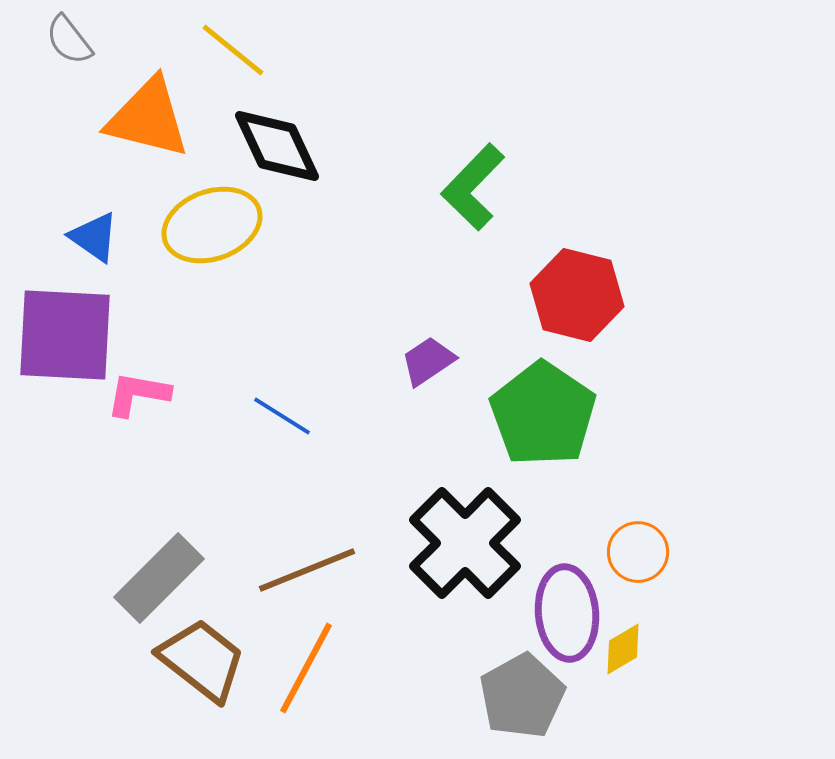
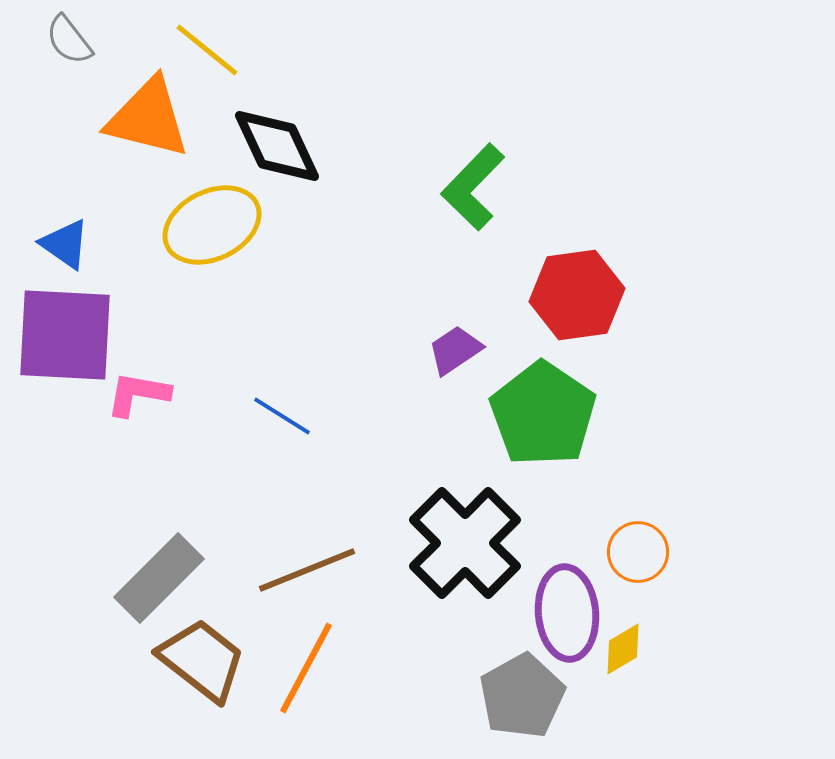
yellow line: moved 26 px left
yellow ellipse: rotated 6 degrees counterclockwise
blue triangle: moved 29 px left, 7 px down
red hexagon: rotated 22 degrees counterclockwise
purple trapezoid: moved 27 px right, 11 px up
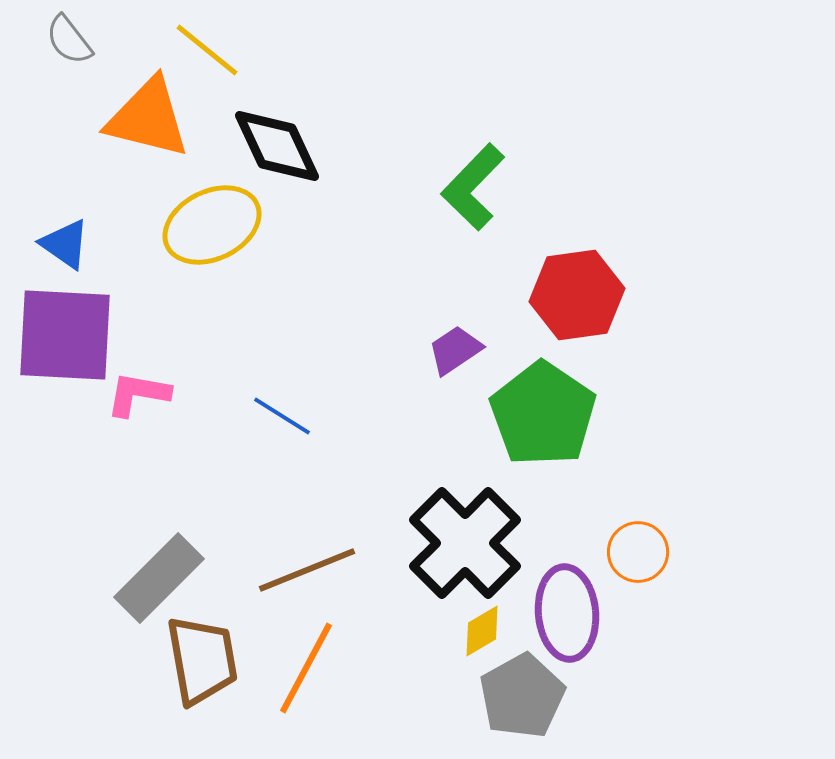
yellow diamond: moved 141 px left, 18 px up
brown trapezoid: rotated 42 degrees clockwise
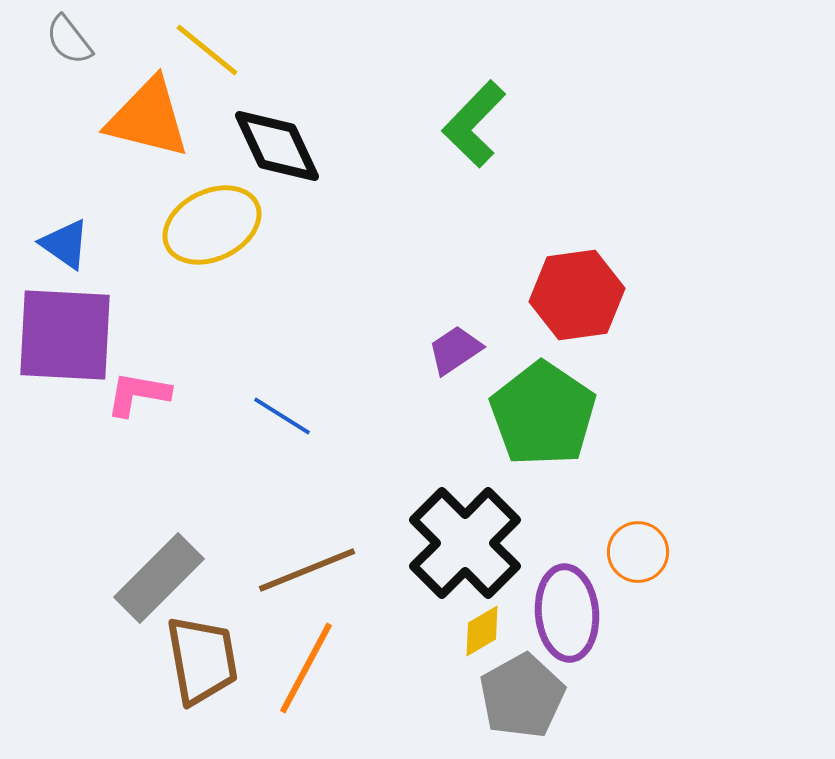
green L-shape: moved 1 px right, 63 px up
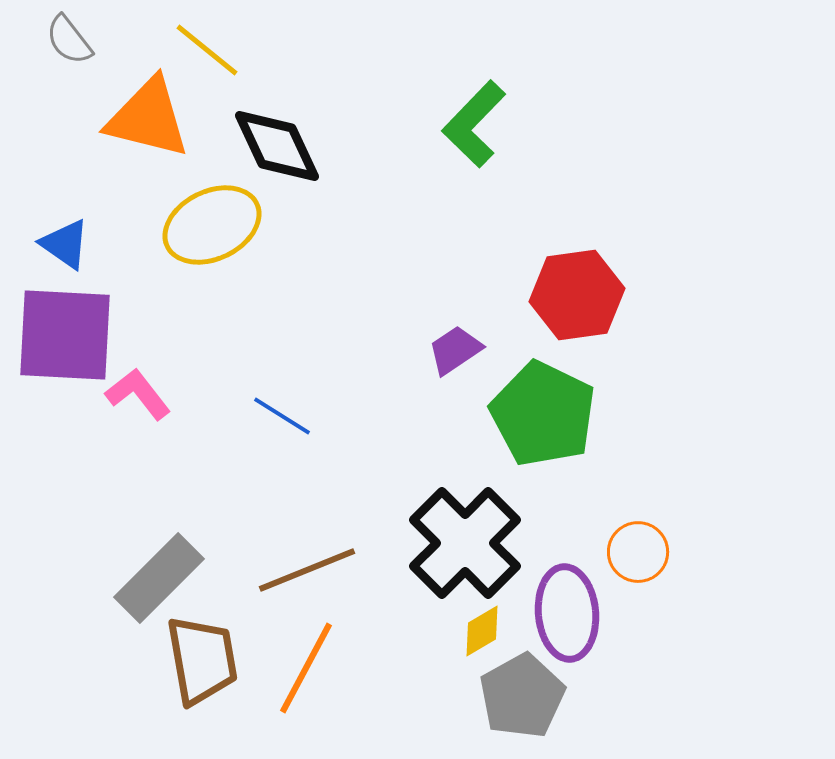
pink L-shape: rotated 42 degrees clockwise
green pentagon: rotated 8 degrees counterclockwise
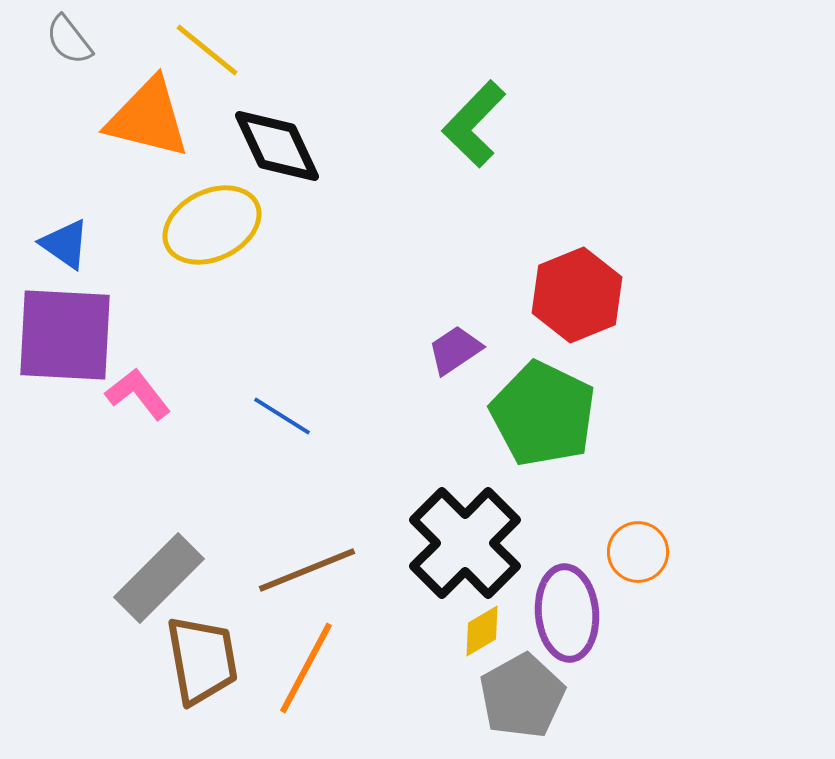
red hexagon: rotated 14 degrees counterclockwise
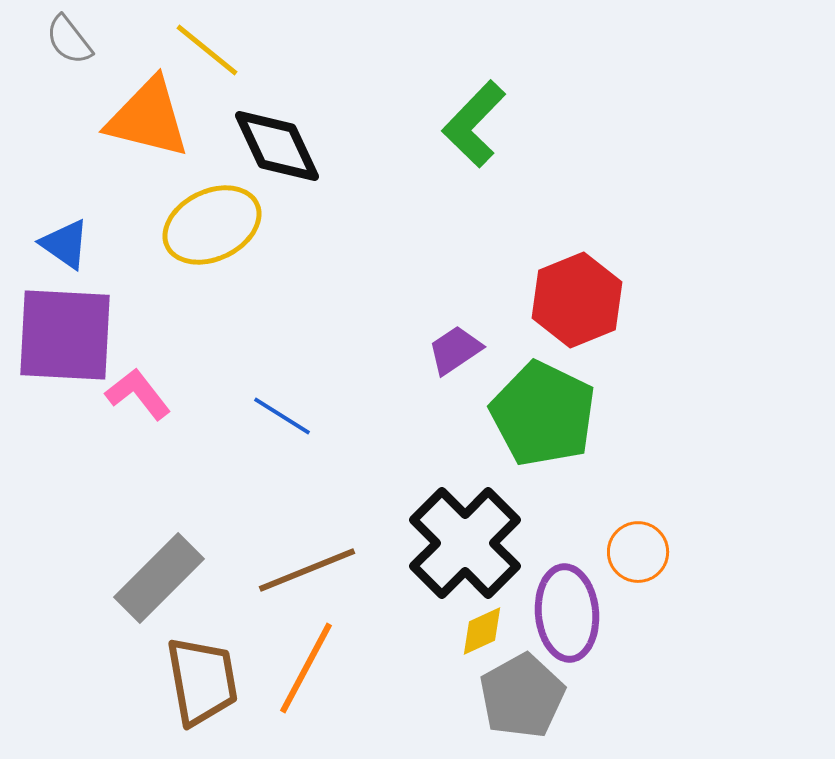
red hexagon: moved 5 px down
yellow diamond: rotated 6 degrees clockwise
brown trapezoid: moved 21 px down
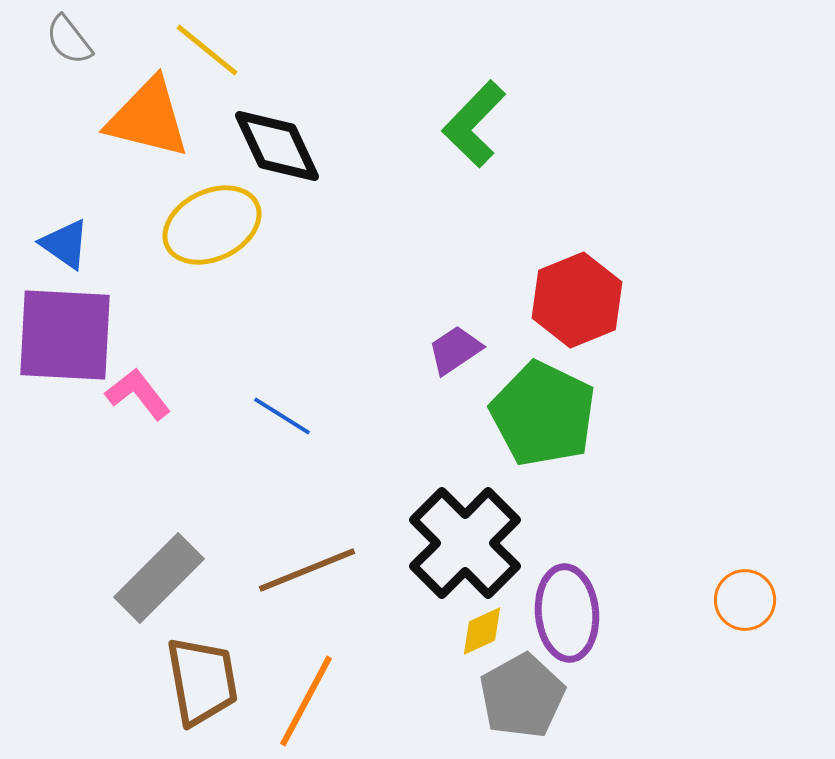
orange circle: moved 107 px right, 48 px down
orange line: moved 33 px down
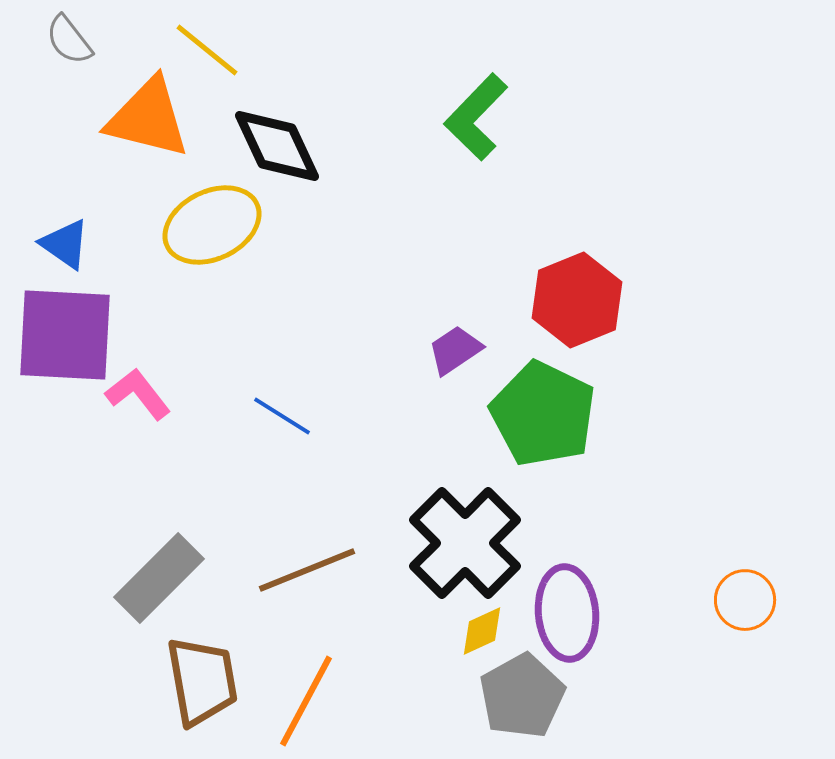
green L-shape: moved 2 px right, 7 px up
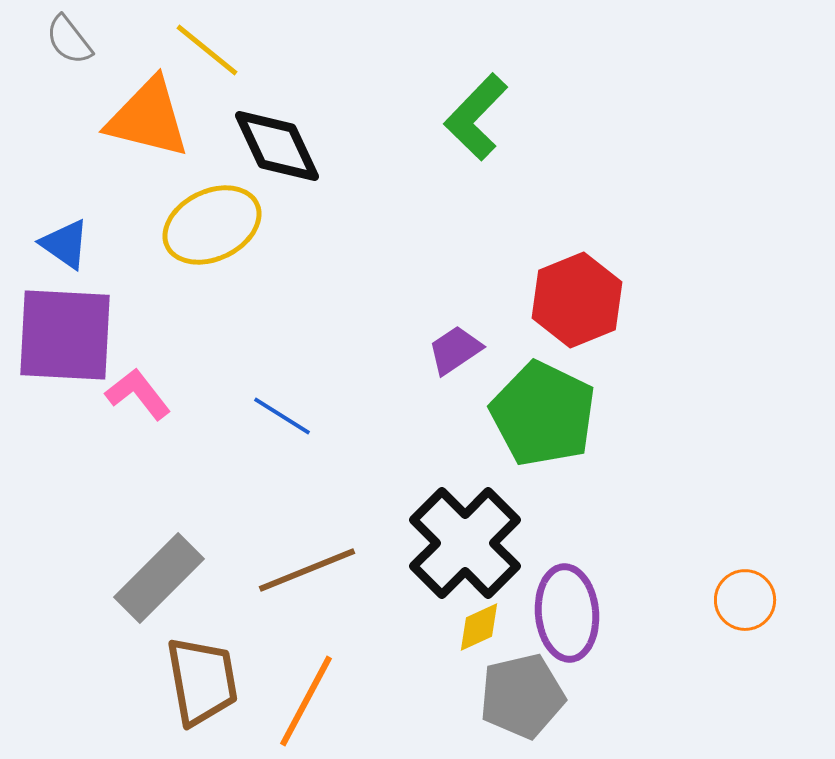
yellow diamond: moved 3 px left, 4 px up
gray pentagon: rotated 16 degrees clockwise
